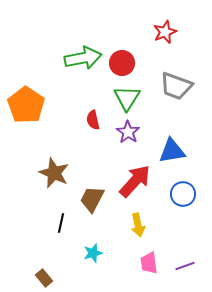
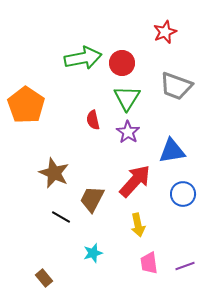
black line: moved 6 px up; rotated 72 degrees counterclockwise
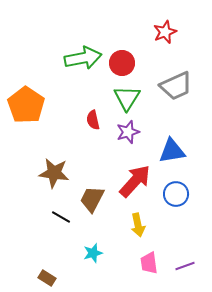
gray trapezoid: rotated 44 degrees counterclockwise
purple star: rotated 20 degrees clockwise
brown star: rotated 16 degrees counterclockwise
blue circle: moved 7 px left
brown rectangle: moved 3 px right; rotated 18 degrees counterclockwise
